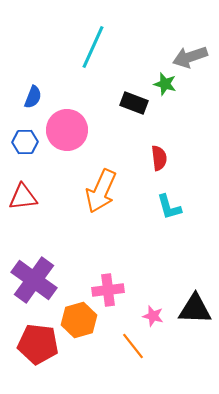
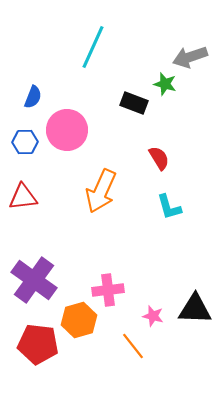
red semicircle: rotated 25 degrees counterclockwise
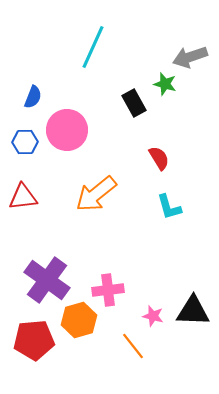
black rectangle: rotated 40 degrees clockwise
orange arrow: moved 5 px left, 3 px down; rotated 27 degrees clockwise
purple cross: moved 13 px right
black triangle: moved 2 px left, 2 px down
red pentagon: moved 4 px left, 4 px up; rotated 12 degrees counterclockwise
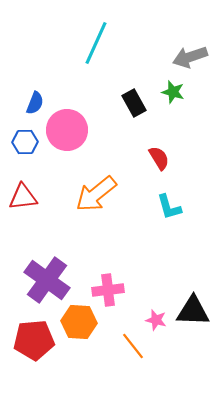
cyan line: moved 3 px right, 4 px up
green star: moved 8 px right, 8 px down
blue semicircle: moved 2 px right, 6 px down
pink star: moved 3 px right, 4 px down
orange hexagon: moved 2 px down; rotated 20 degrees clockwise
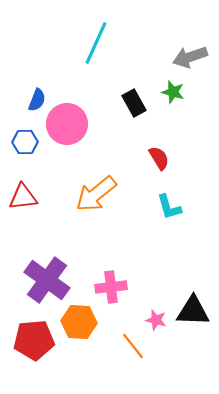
blue semicircle: moved 2 px right, 3 px up
pink circle: moved 6 px up
pink cross: moved 3 px right, 3 px up
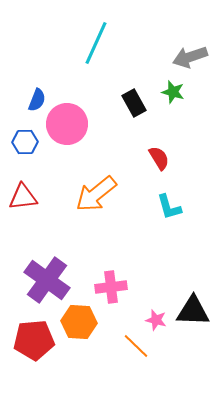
orange line: moved 3 px right; rotated 8 degrees counterclockwise
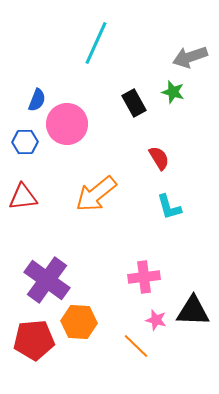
pink cross: moved 33 px right, 10 px up
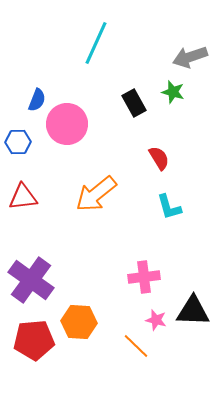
blue hexagon: moved 7 px left
purple cross: moved 16 px left
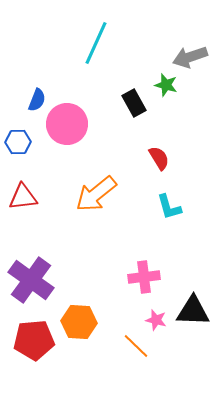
green star: moved 7 px left, 7 px up
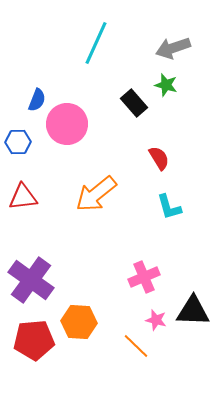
gray arrow: moved 17 px left, 9 px up
black rectangle: rotated 12 degrees counterclockwise
pink cross: rotated 16 degrees counterclockwise
